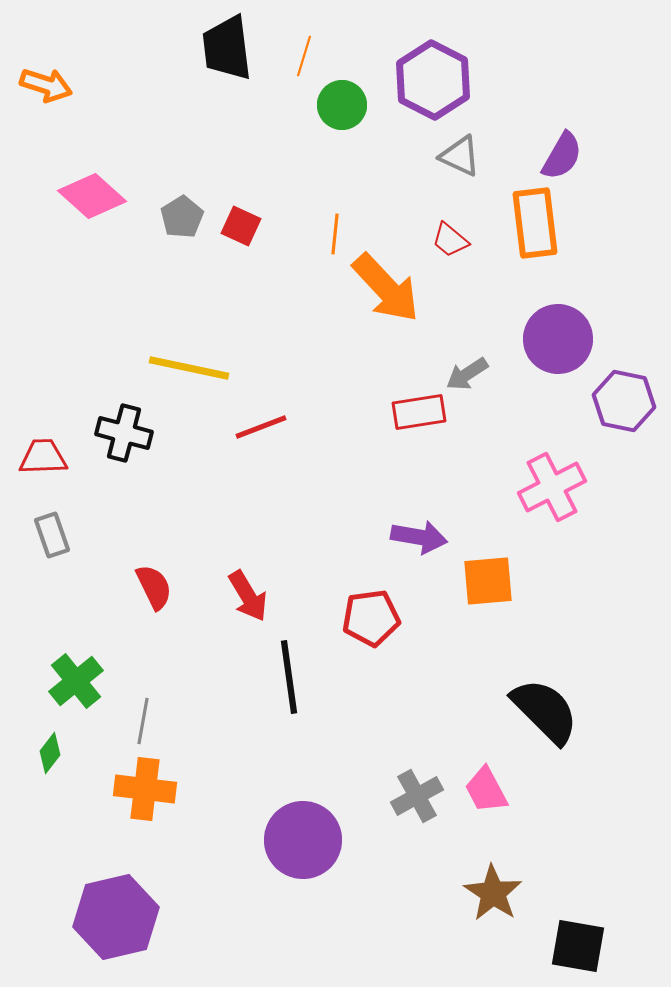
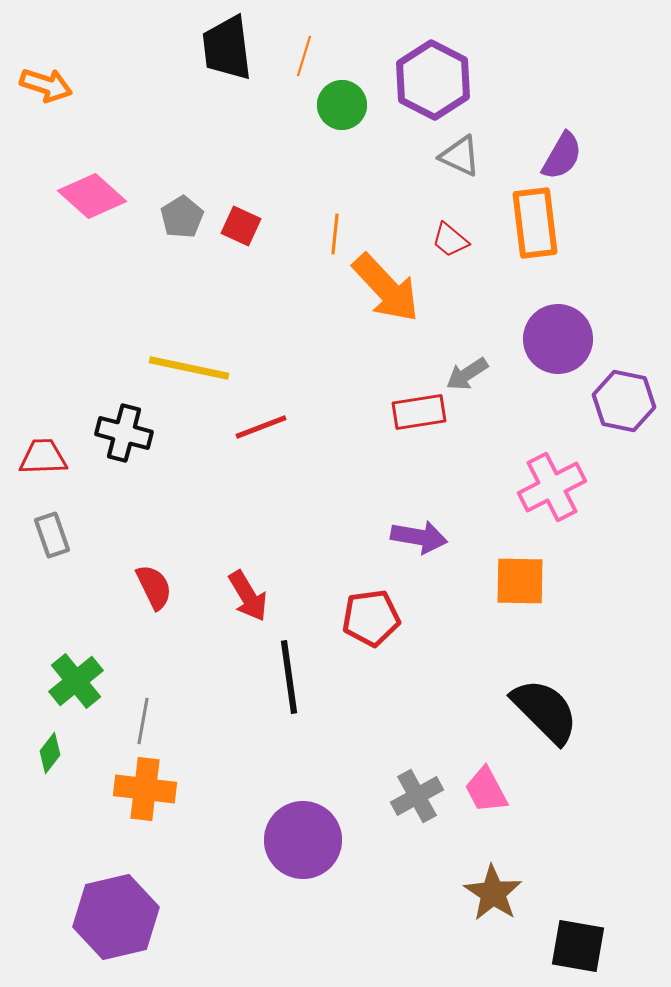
orange square at (488, 581): moved 32 px right; rotated 6 degrees clockwise
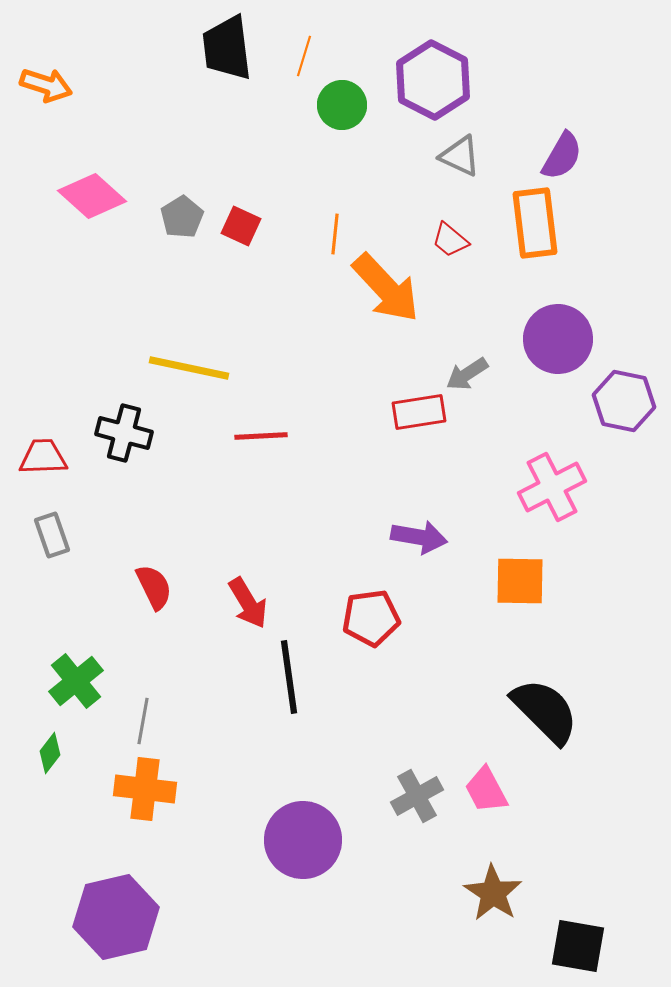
red line at (261, 427): moved 9 px down; rotated 18 degrees clockwise
red arrow at (248, 596): moved 7 px down
